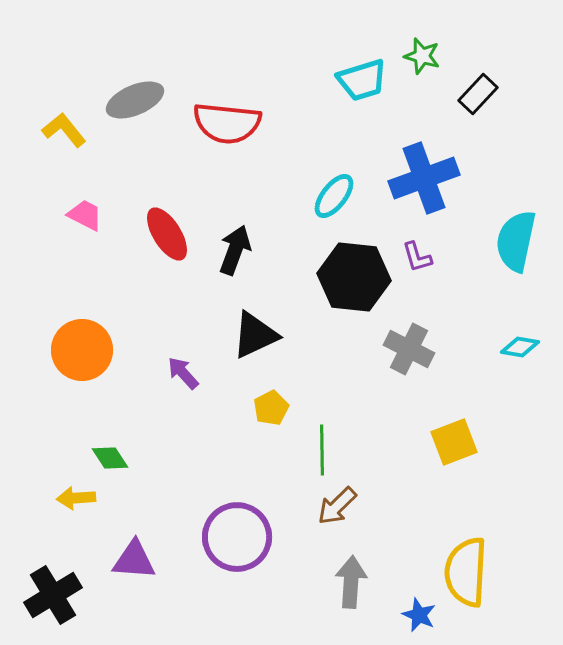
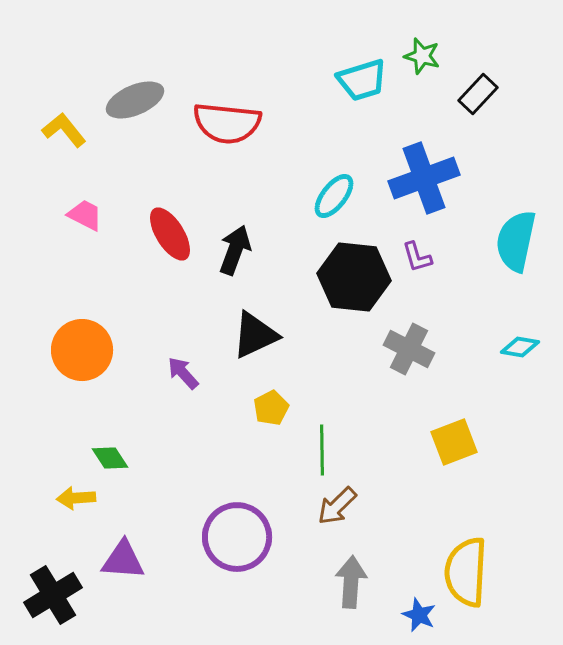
red ellipse: moved 3 px right
purple triangle: moved 11 px left
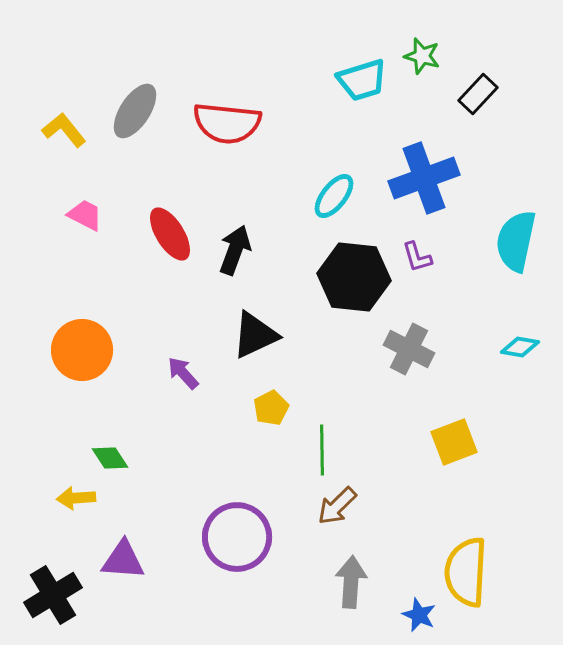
gray ellipse: moved 11 px down; rotated 34 degrees counterclockwise
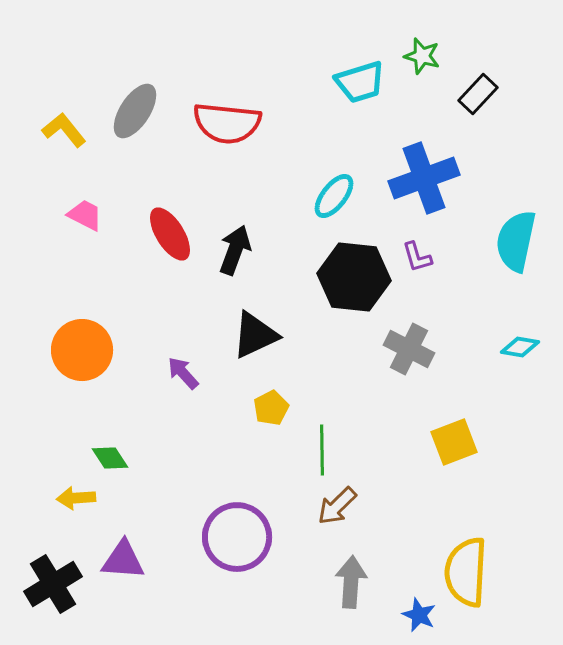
cyan trapezoid: moved 2 px left, 2 px down
black cross: moved 11 px up
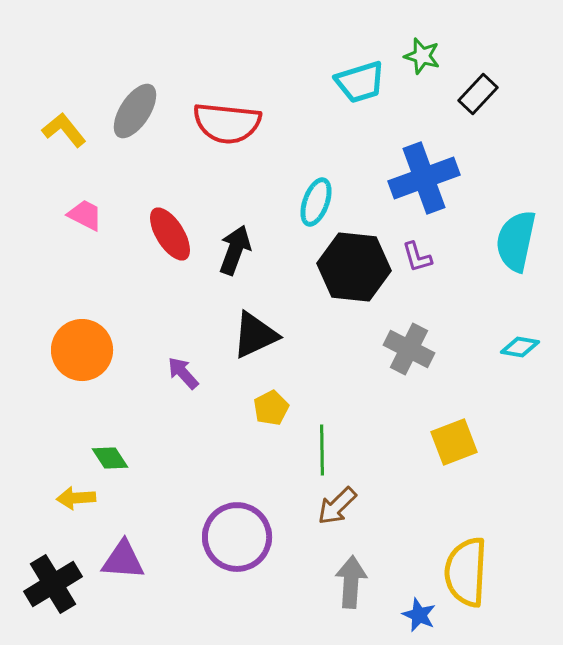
cyan ellipse: moved 18 px left, 6 px down; rotated 18 degrees counterclockwise
black hexagon: moved 10 px up
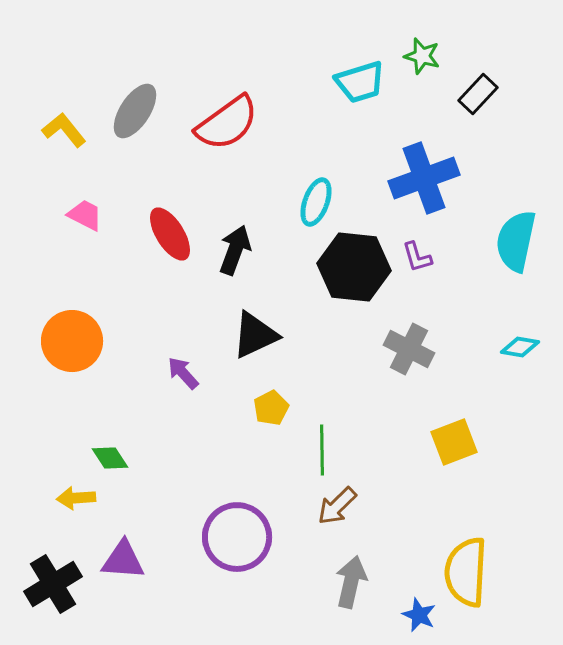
red semicircle: rotated 42 degrees counterclockwise
orange circle: moved 10 px left, 9 px up
gray arrow: rotated 9 degrees clockwise
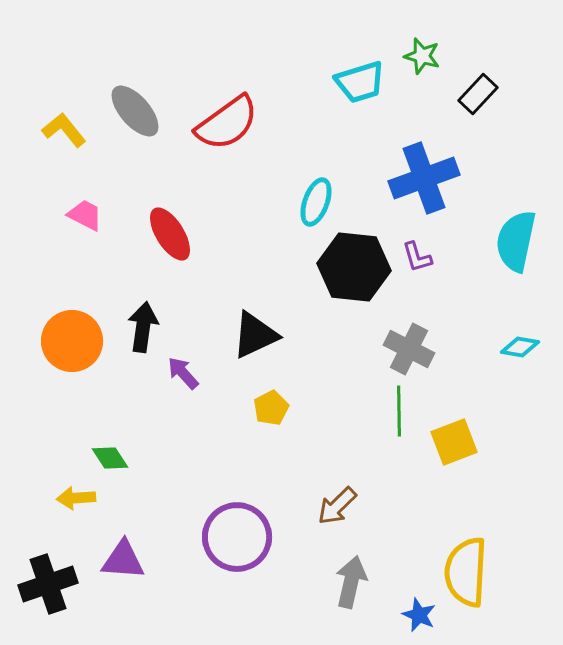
gray ellipse: rotated 74 degrees counterclockwise
black arrow: moved 92 px left, 77 px down; rotated 12 degrees counterclockwise
green line: moved 77 px right, 39 px up
black cross: moved 5 px left; rotated 12 degrees clockwise
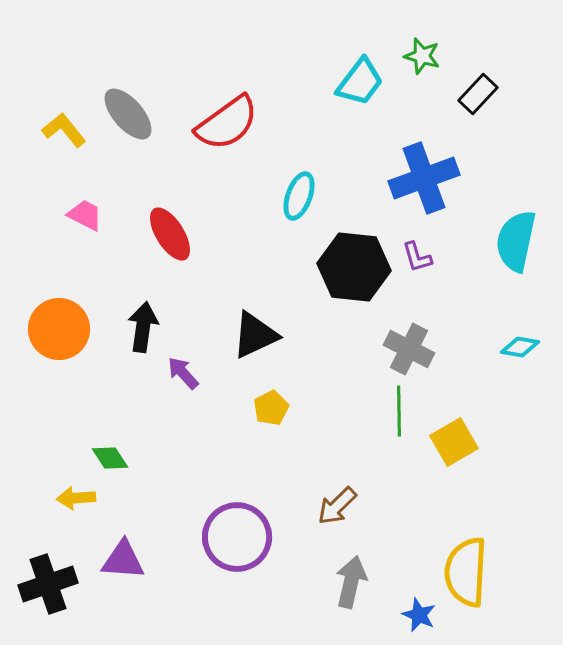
cyan trapezoid: rotated 36 degrees counterclockwise
gray ellipse: moved 7 px left, 3 px down
cyan ellipse: moved 17 px left, 6 px up
orange circle: moved 13 px left, 12 px up
yellow square: rotated 9 degrees counterclockwise
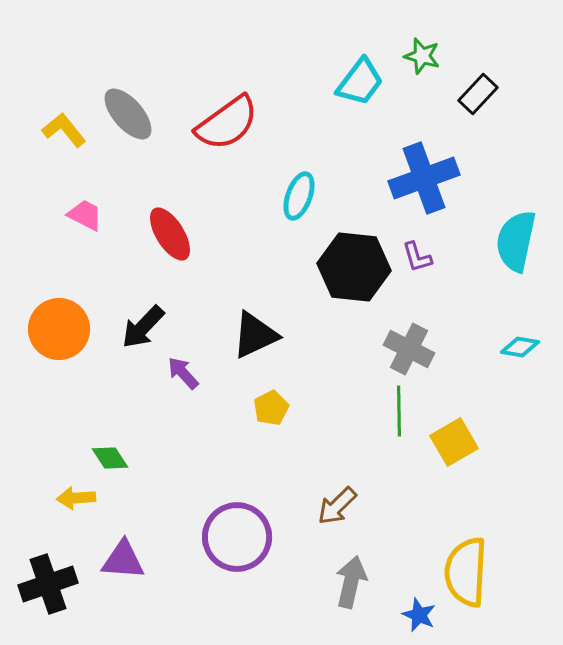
black arrow: rotated 144 degrees counterclockwise
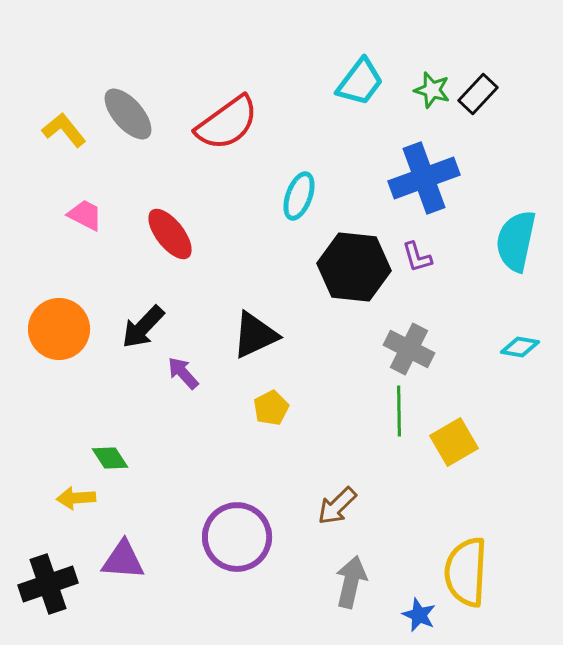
green star: moved 10 px right, 34 px down
red ellipse: rotated 6 degrees counterclockwise
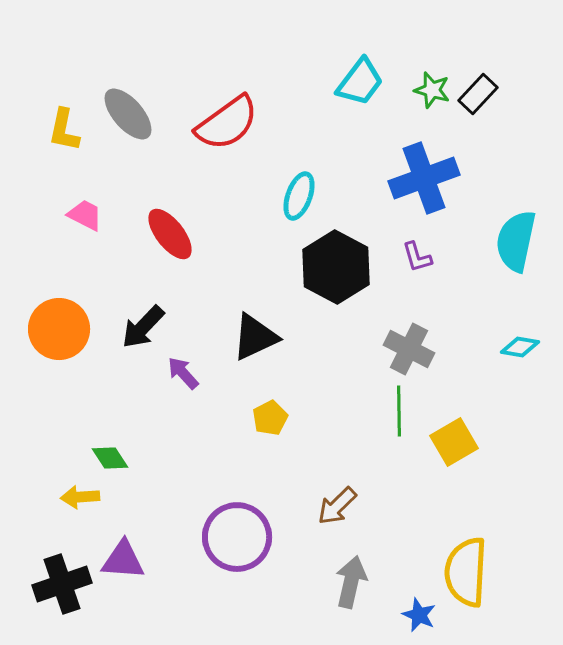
yellow L-shape: rotated 129 degrees counterclockwise
black hexagon: moved 18 px left; rotated 22 degrees clockwise
black triangle: moved 2 px down
yellow pentagon: moved 1 px left, 10 px down
yellow arrow: moved 4 px right, 1 px up
black cross: moved 14 px right
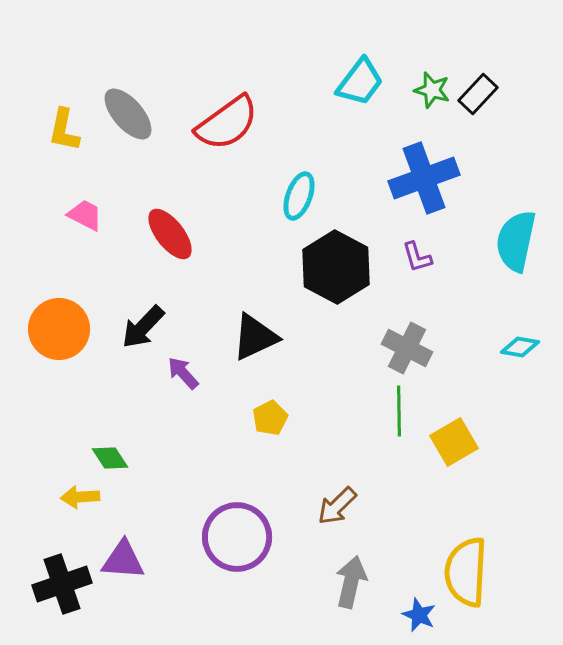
gray cross: moved 2 px left, 1 px up
